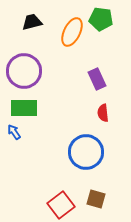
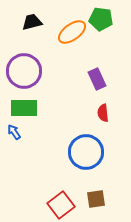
orange ellipse: rotated 28 degrees clockwise
brown square: rotated 24 degrees counterclockwise
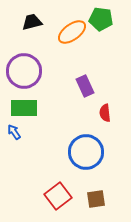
purple rectangle: moved 12 px left, 7 px down
red semicircle: moved 2 px right
red square: moved 3 px left, 9 px up
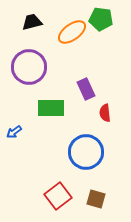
purple circle: moved 5 px right, 4 px up
purple rectangle: moved 1 px right, 3 px down
green rectangle: moved 27 px right
blue arrow: rotated 91 degrees counterclockwise
brown square: rotated 24 degrees clockwise
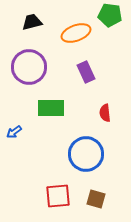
green pentagon: moved 9 px right, 4 px up
orange ellipse: moved 4 px right, 1 px down; rotated 16 degrees clockwise
purple rectangle: moved 17 px up
blue circle: moved 2 px down
red square: rotated 32 degrees clockwise
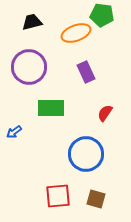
green pentagon: moved 8 px left
red semicircle: rotated 42 degrees clockwise
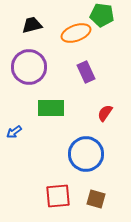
black trapezoid: moved 3 px down
